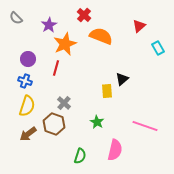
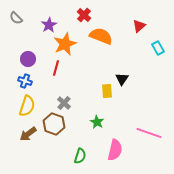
black triangle: rotated 16 degrees counterclockwise
pink line: moved 4 px right, 7 px down
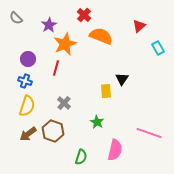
yellow rectangle: moved 1 px left
brown hexagon: moved 1 px left, 7 px down
green semicircle: moved 1 px right, 1 px down
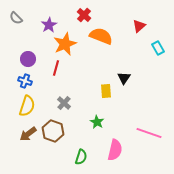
black triangle: moved 2 px right, 1 px up
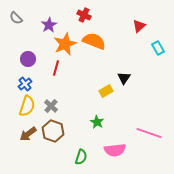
red cross: rotated 16 degrees counterclockwise
orange semicircle: moved 7 px left, 5 px down
blue cross: moved 3 px down; rotated 32 degrees clockwise
yellow rectangle: rotated 64 degrees clockwise
gray cross: moved 13 px left, 3 px down
pink semicircle: rotated 70 degrees clockwise
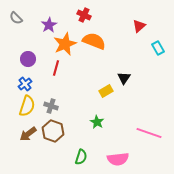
gray cross: rotated 24 degrees counterclockwise
pink semicircle: moved 3 px right, 9 px down
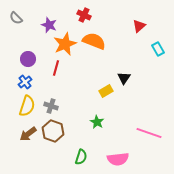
purple star: rotated 21 degrees counterclockwise
cyan rectangle: moved 1 px down
blue cross: moved 2 px up
